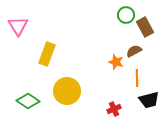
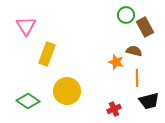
pink triangle: moved 8 px right
brown semicircle: rotated 42 degrees clockwise
black trapezoid: moved 1 px down
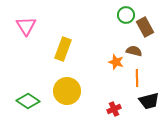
yellow rectangle: moved 16 px right, 5 px up
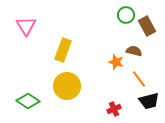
brown rectangle: moved 2 px right, 1 px up
yellow rectangle: moved 1 px down
orange line: moved 2 px right, 1 px down; rotated 36 degrees counterclockwise
yellow circle: moved 5 px up
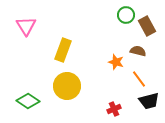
brown semicircle: moved 4 px right
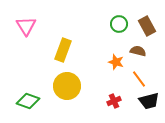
green circle: moved 7 px left, 9 px down
green diamond: rotated 15 degrees counterclockwise
red cross: moved 8 px up
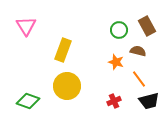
green circle: moved 6 px down
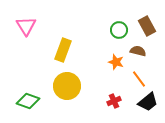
black trapezoid: moved 1 px left, 1 px down; rotated 25 degrees counterclockwise
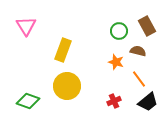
green circle: moved 1 px down
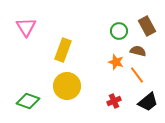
pink triangle: moved 1 px down
orange line: moved 2 px left, 4 px up
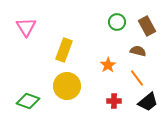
green circle: moved 2 px left, 9 px up
yellow rectangle: moved 1 px right
orange star: moved 8 px left, 3 px down; rotated 21 degrees clockwise
orange line: moved 3 px down
red cross: rotated 24 degrees clockwise
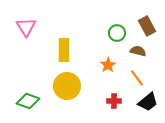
green circle: moved 11 px down
yellow rectangle: rotated 20 degrees counterclockwise
